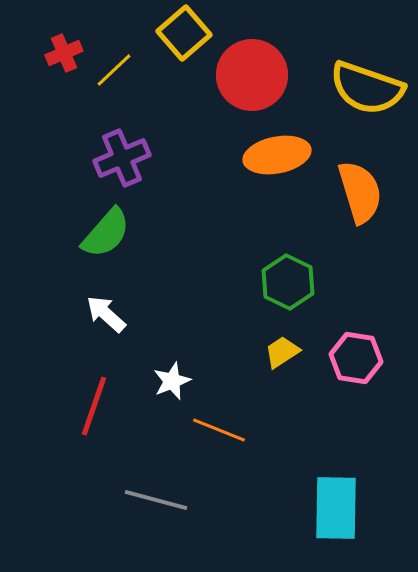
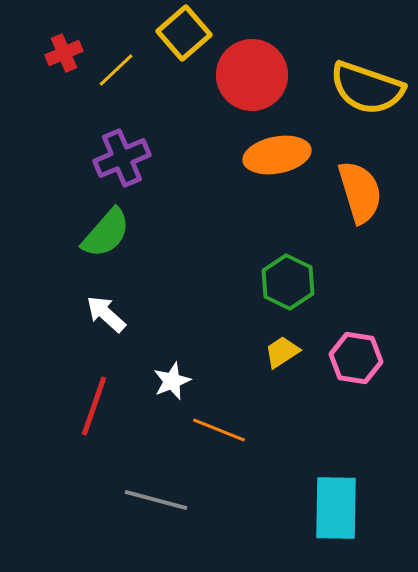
yellow line: moved 2 px right
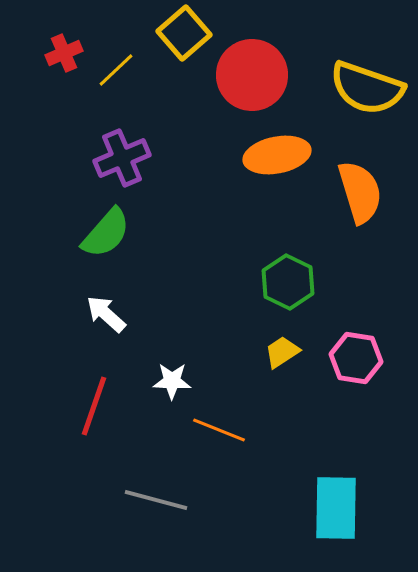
white star: rotated 24 degrees clockwise
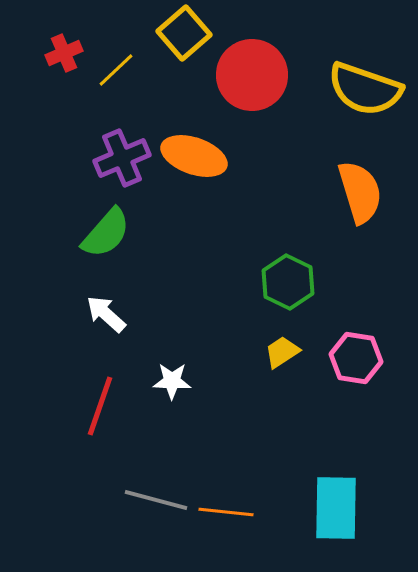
yellow semicircle: moved 2 px left, 1 px down
orange ellipse: moved 83 px left, 1 px down; rotated 30 degrees clockwise
red line: moved 6 px right
orange line: moved 7 px right, 82 px down; rotated 16 degrees counterclockwise
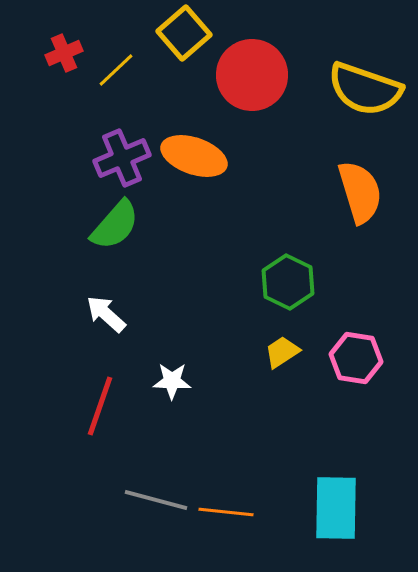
green semicircle: moved 9 px right, 8 px up
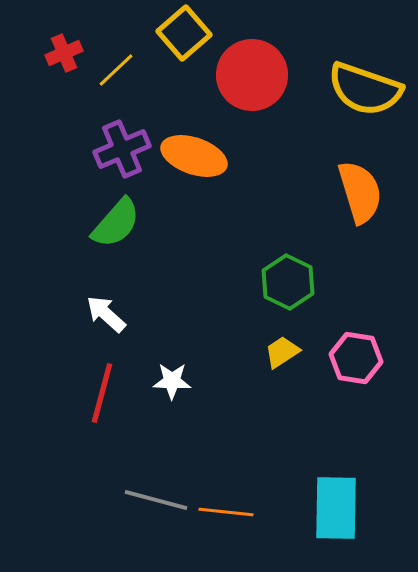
purple cross: moved 9 px up
green semicircle: moved 1 px right, 2 px up
red line: moved 2 px right, 13 px up; rotated 4 degrees counterclockwise
